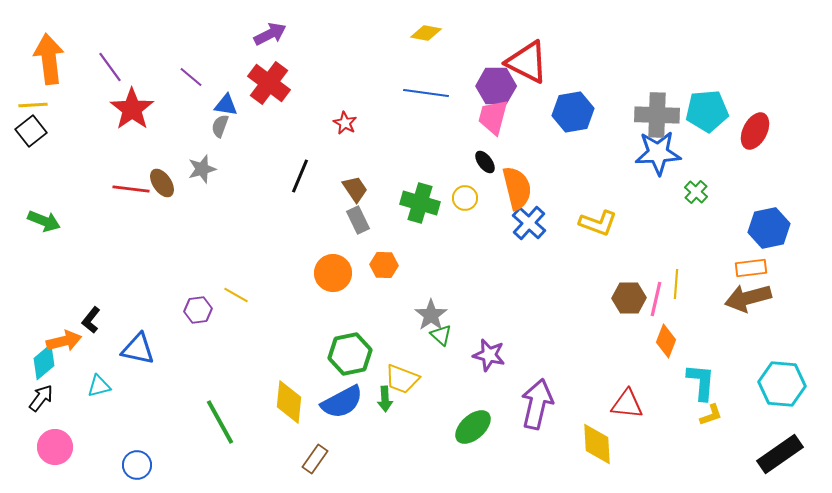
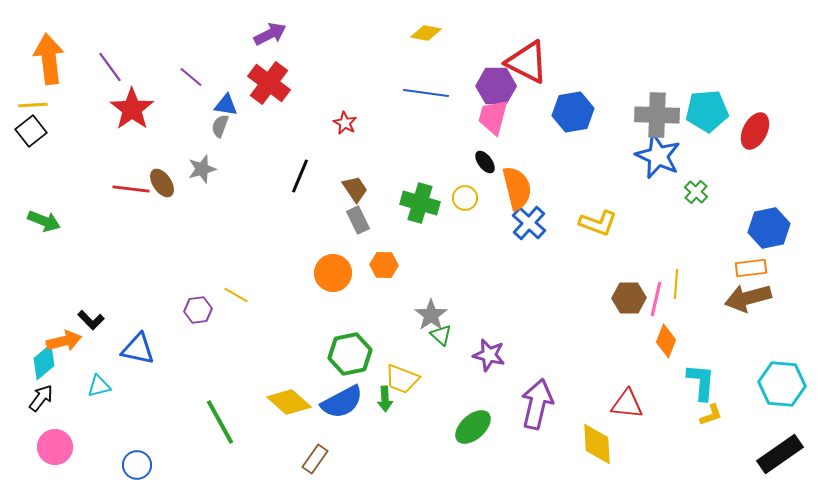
blue star at (658, 153): moved 3 px down; rotated 27 degrees clockwise
black L-shape at (91, 320): rotated 84 degrees counterclockwise
yellow diamond at (289, 402): rotated 54 degrees counterclockwise
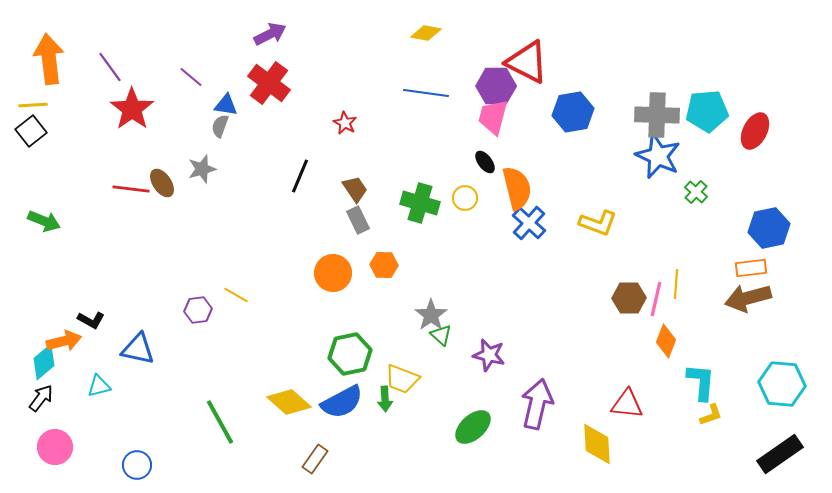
black L-shape at (91, 320): rotated 16 degrees counterclockwise
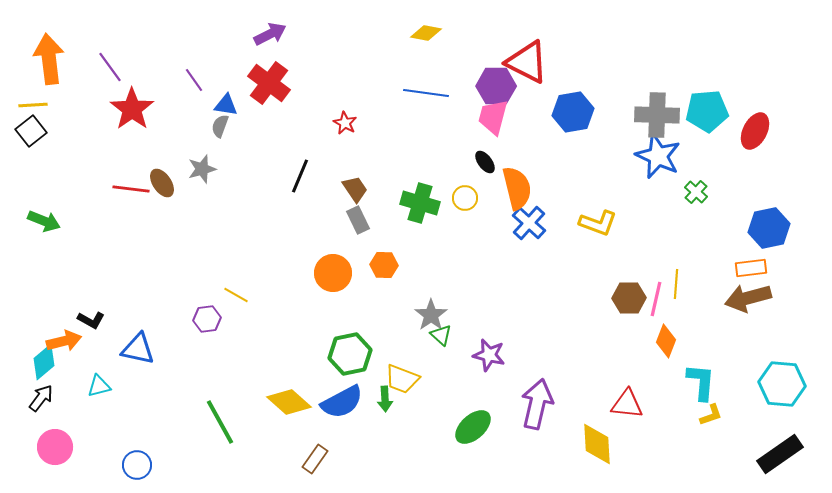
purple line at (191, 77): moved 3 px right, 3 px down; rotated 15 degrees clockwise
purple hexagon at (198, 310): moved 9 px right, 9 px down
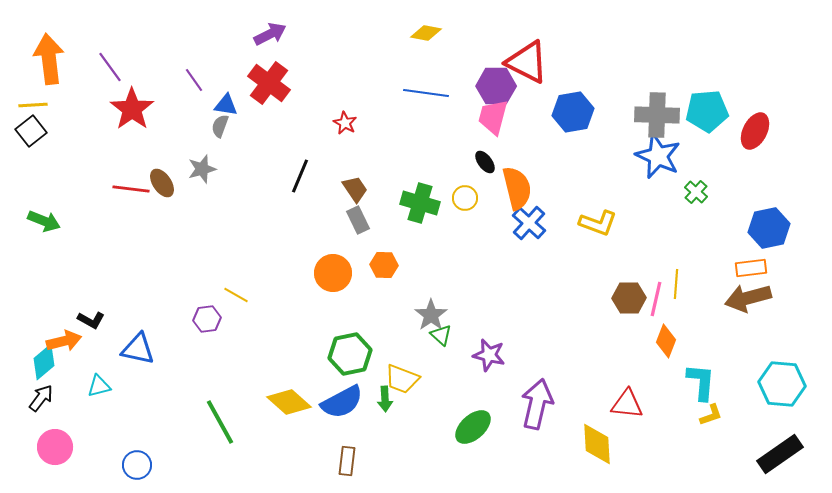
brown rectangle at (315, 459): moved 32 px right, 2 px down; rotated 28 degrees counterclockwise
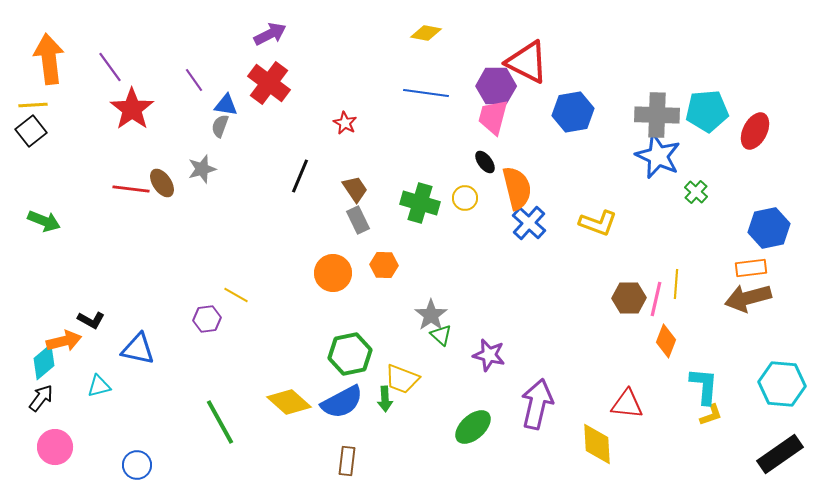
cyan L-shape at (701, 382): moved 3 px right, 4 px down
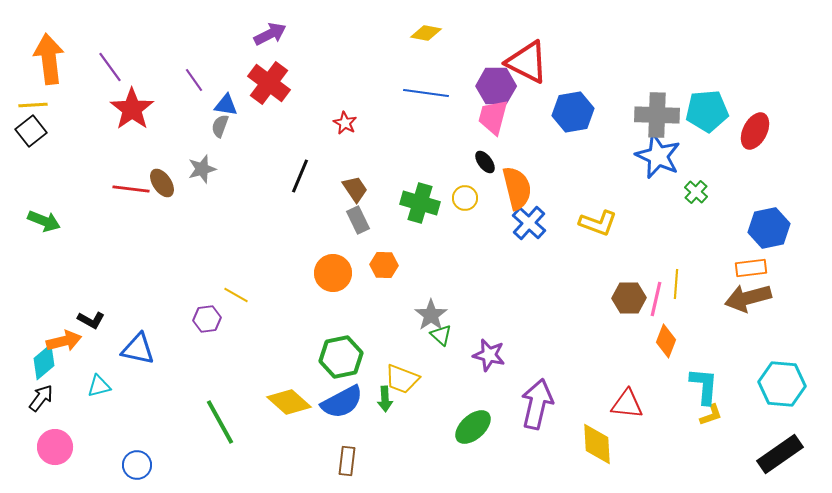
green hexagon at (350, 354): moved 9 px left, 3 px down
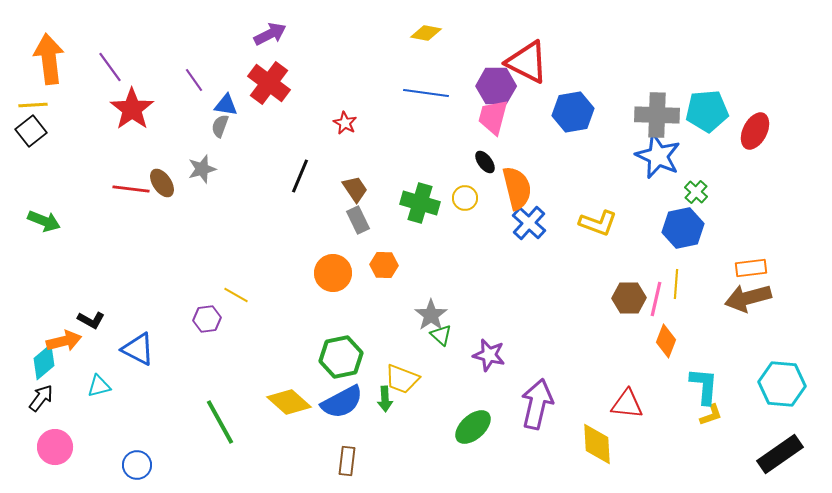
blue hexagon at (769, 228): moved 86 px left
blue triangle at (138, 349): rotated 15 degrees clockwise
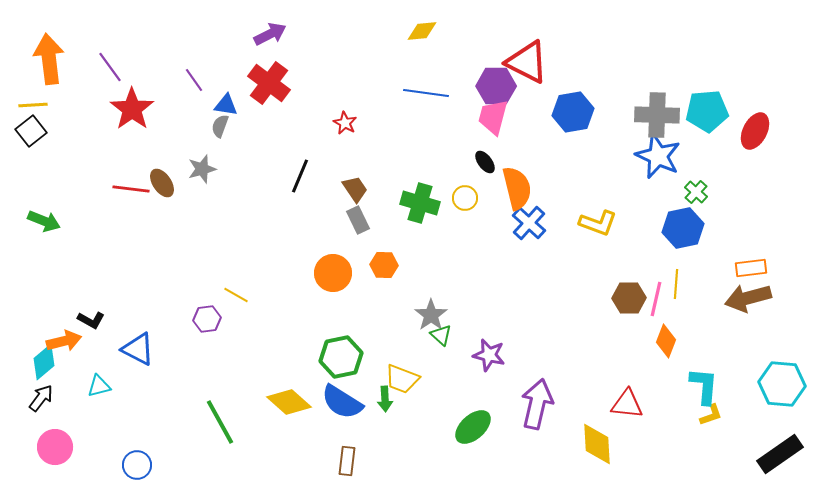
yellow diamond at (426, 33): moved 4 px left, 2 px up; rotated 16 degrees counterclockwise
blue semicircle at (342, 402): rotated 60 degrees clockwise
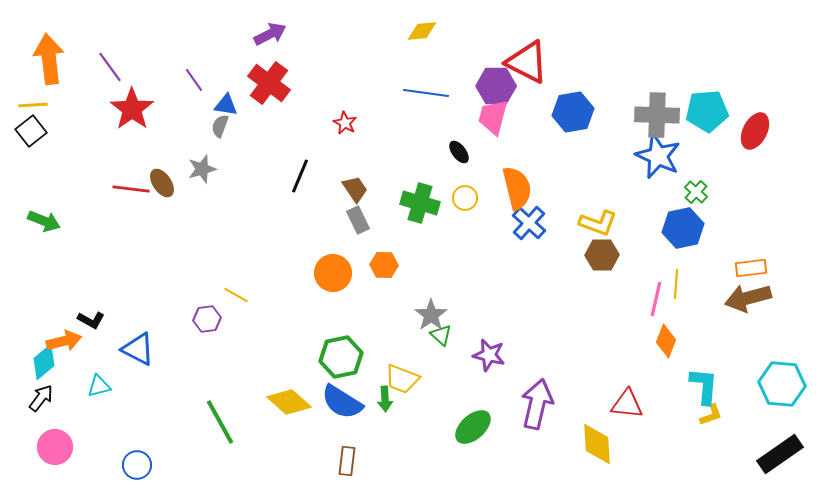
black ellipse at (485, 162): moved 26 px left, 10 px up
brown hexagon at (629, 298): moved 27 px left, 43 px up
